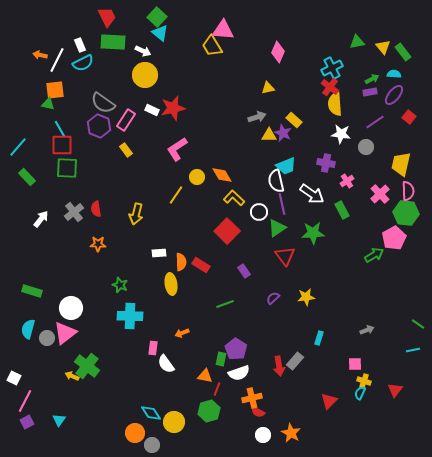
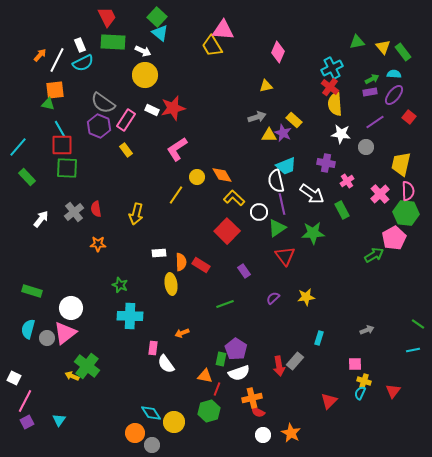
orange arrow at (40, 55): rotated 120 degrees clockwise
yellow triangle at (268, 88): moved 2 px left, 2 px up
red triangle at (395, 390): moved 2 px left, 1 px down
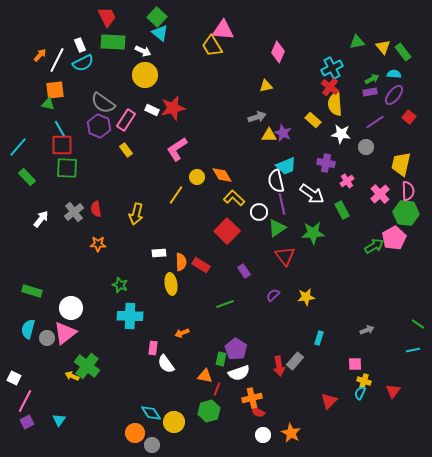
yellow rectangle at (294, 120): moved 19 px right
green arrow at (374, 255): moved 9 px up
purple semicircle at (273, 298): moved 3 px up
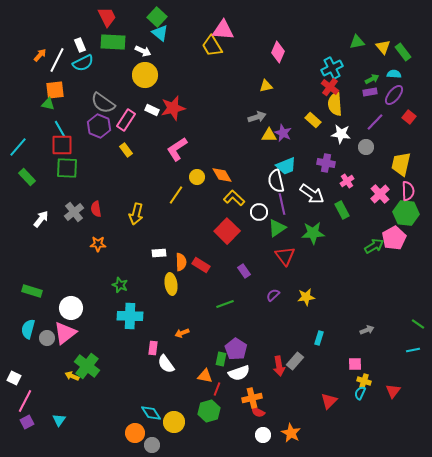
purple line at (375, 122): rotated 12 degrees counterclockwise
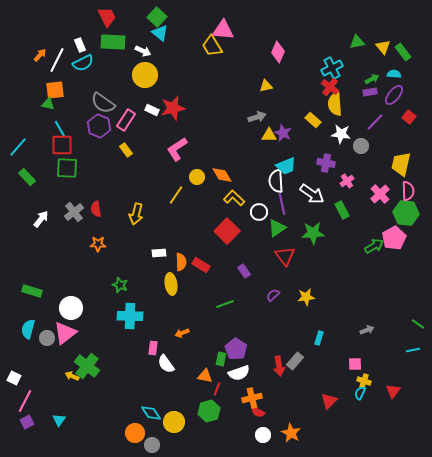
gray circle at (366, 147): moved 5 px left, 1 px up
white semicircle at (276, 181): rotated 10 degrees clockwise
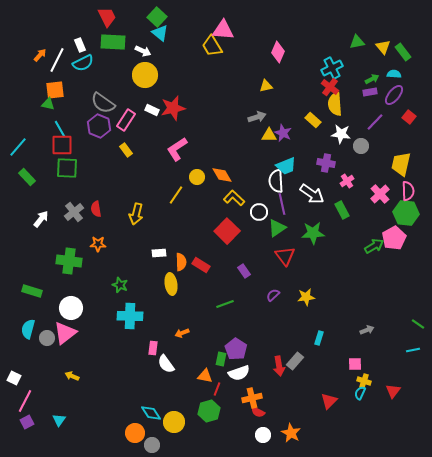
green cross at (87, 366): moved 18 px left, 105 px up; rotated 30 degrees counterclockwise
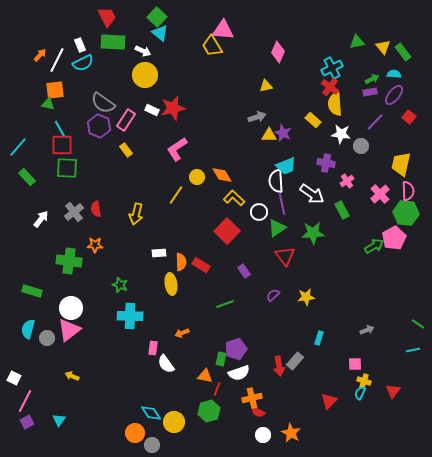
orange star at (98, 244): moved 3 px left, 1 px down
pink triangle at (65, 333): moved 4 px right, 3 px up
purple pentagon at (236, 349): rotated 20 degrees clockwise
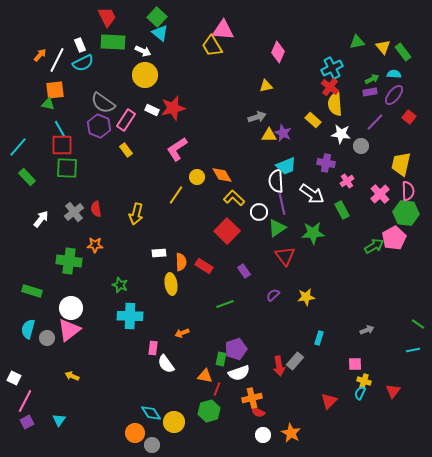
red rectangle at (201, 265): moved 3 px right, 1 px down
